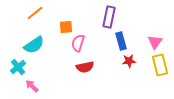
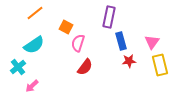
orange square: rotated 32 degrees clockwise
pink triangle: moved 3 px left
red semicircle: rotated 42 degrees counterclockwise
pink arrow: rotated 88 degrees counterclockwise
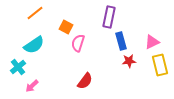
pink triangle: rotated 28 degrees clockwise
red semicircle: moved 14 px down
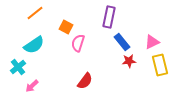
blue rectangle: moved 1 px right, 1 px down; rotated 24 degrees counterclockwise
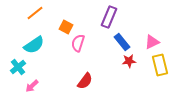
purple rectangle: rotated 10 degrees clockwise
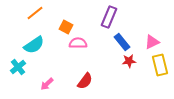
pink semicircle: rotated 72 degrees clockwise
pink arrow: moved 15 px right, 2 px up
